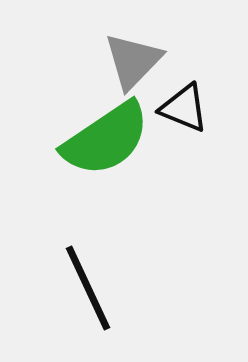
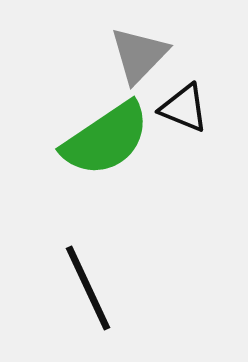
gray triangle: moved 6 px right, 6 px up
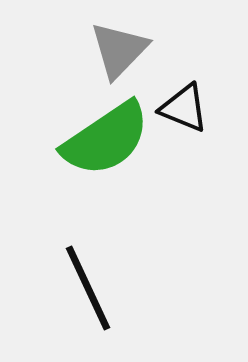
gray triangle: moved 20 px left, 5 px up
